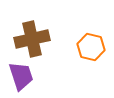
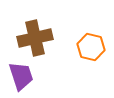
brown cross: moved 3 px right, 1 px up
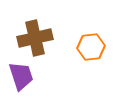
orange hexagon: rotated 20 degrees counterclockwise
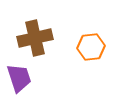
purple trapezoid: moved 2 px left, 2 px down
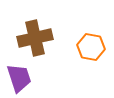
orange hexagon: rotated 16 degrees clockwise
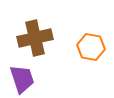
purple trapezoid: moved 3 px right, 1 px down
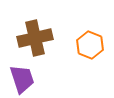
orange hexagon: moved 1 px left, 2 px up; rotated 12 degrees clockwise
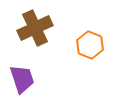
brown cross: moved 10 px up; rotated 12 degrees counterclockwise
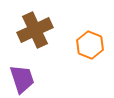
brown cross: moved 2 px down
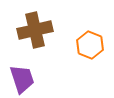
brown cross: rotated 12 degrees clockwise
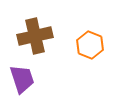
brown cross: moved 6 px down
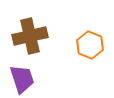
brown cross: moved 5 px left
